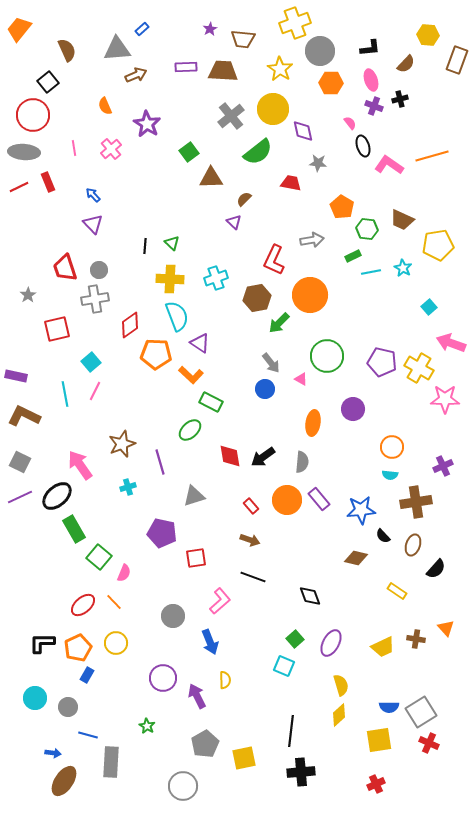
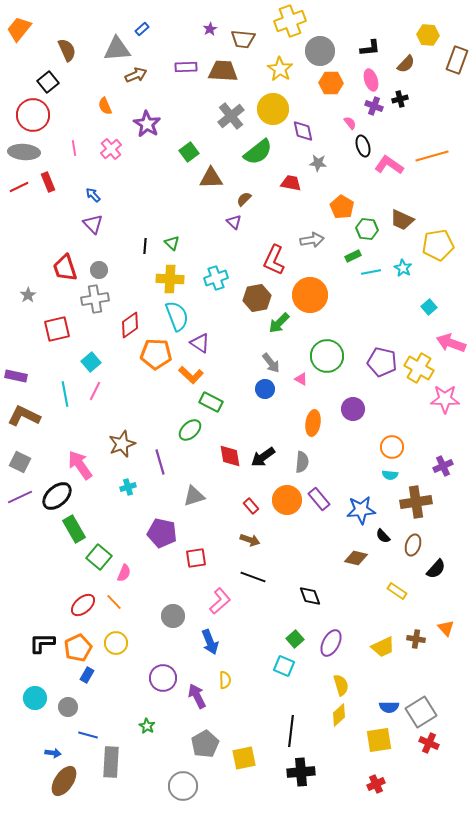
yellow cross at (295, 23): moved 5 px left, 2 px up
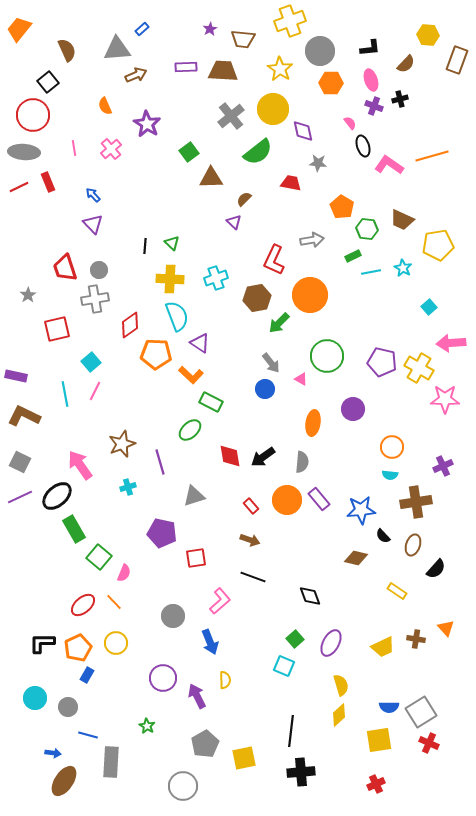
pink arrow at (451, 343): rotated 24 degrees counterclockwise
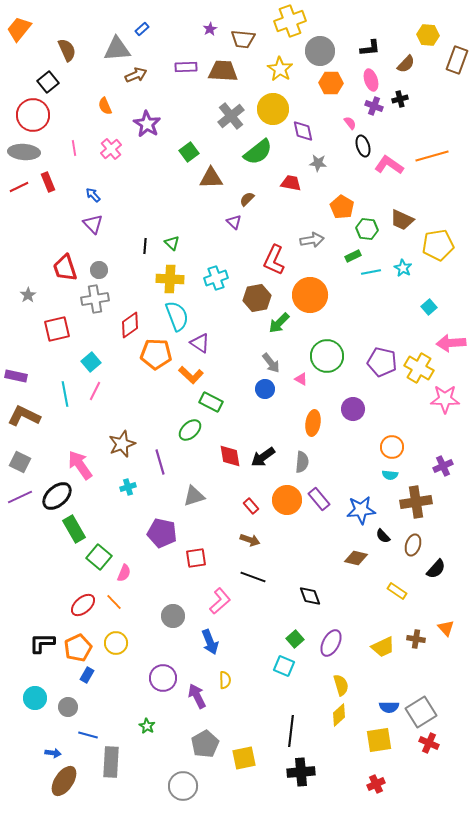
brown semicircle at (244, 199): moved 3 px right
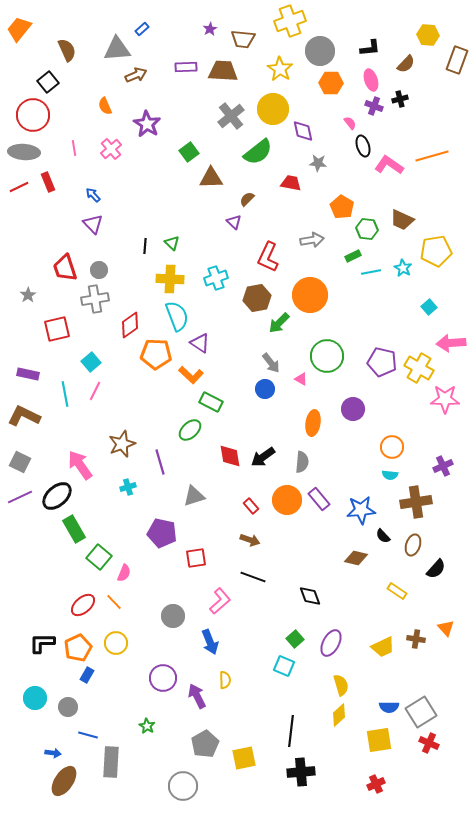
yellow pentagon at (438, 245): moved 2 px left, 6 px down
red L-shape at (274, 260): moved 6 px left, 3 px up
purple rectangle at (16, 376): moved 12 px right, 2 px up
